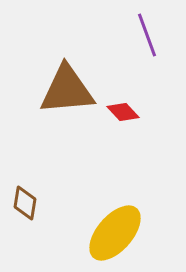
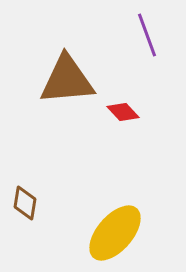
brown triangle: moved 10 px up
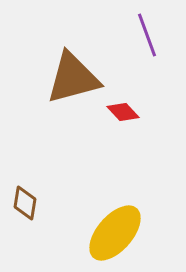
brown triangle: moved 6 px right, 2 px up; rotated 10 degrees counterclockwise
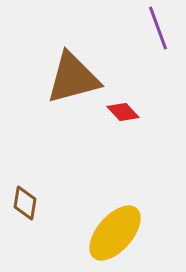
purple line: moved 11 px right, 7 px up
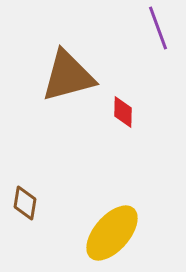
brown triangle: moved 5 px left, 2 px up
red diamond: rotated 44 degrees clockwise
yellow ellipse: moved 3 px left
